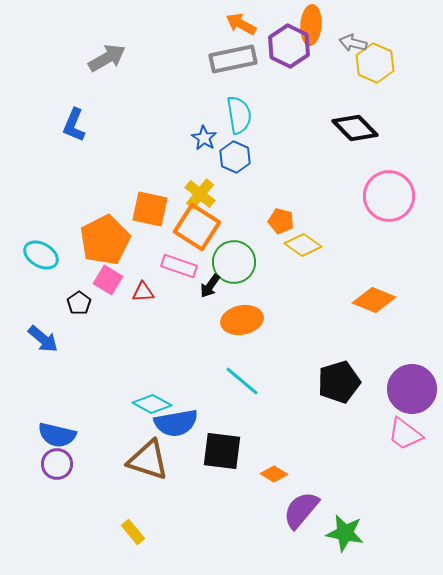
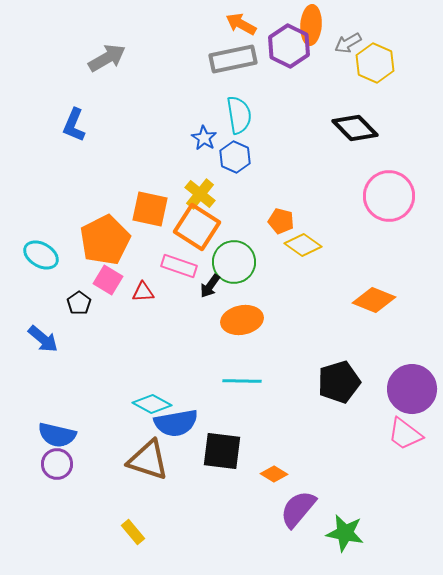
gray arrow at (353, 43): moved 5 px left; rotated 44 degrees counterclockwise
cyan line at (242, 381): rotated 39 degrees counterclockwise
purple semicircle at (301, 510): moved 3 px left, 1 px up
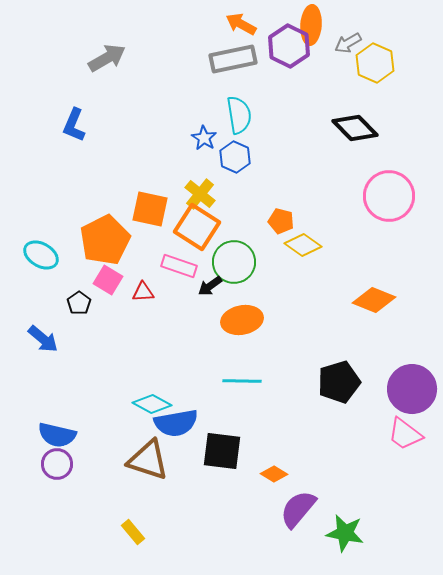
black arrow at (210, 286): rotated 20 degrees clockwise
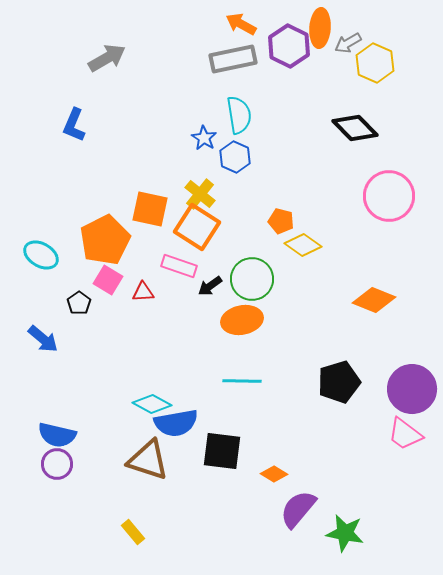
orange ellipse at (311, 25): moved 9 px right, 3 px down
green circle at (234, 262): moved 18 px right, 17 px down
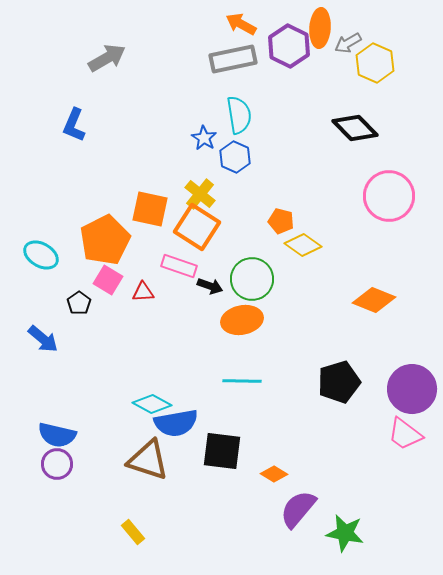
black arrow at (210, 286): rotated 125 degrees counterclockwise
